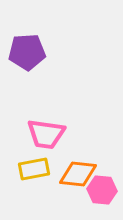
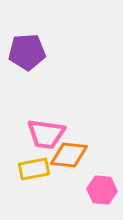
orange diamond: moved 9 px left, 19 px up
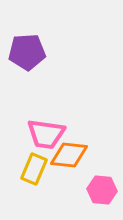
yellow rectangle: rotated 56 degrees counterclockwise
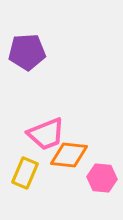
pink trapezoid: rotated 30 degrees counterclockwise
yellow rectangle: moved 9 px left, 4 px down
pink hexagon: moved 12 px up
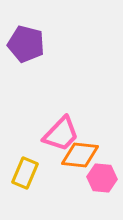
purple pentagon: moved 1 px left, 8 px up; rotated 18 degrees clockwise
pink trapezoid: moved 15 px right; rotated 24 degrees counterclockwise
orange diamond: moved 11 px right
